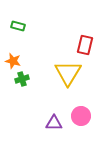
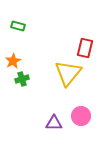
red rectangle: moved 3 px down
orange star: rotated 28 degrees clockwise
yellow triangle: rotated 8 degrees clockwise
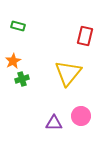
red rectangle: moved 12 px up
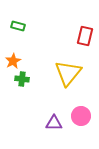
green cross: rotated 24 degrees clockwise
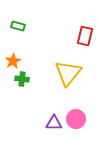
pink circle: moved 5 px left, 3 px down
